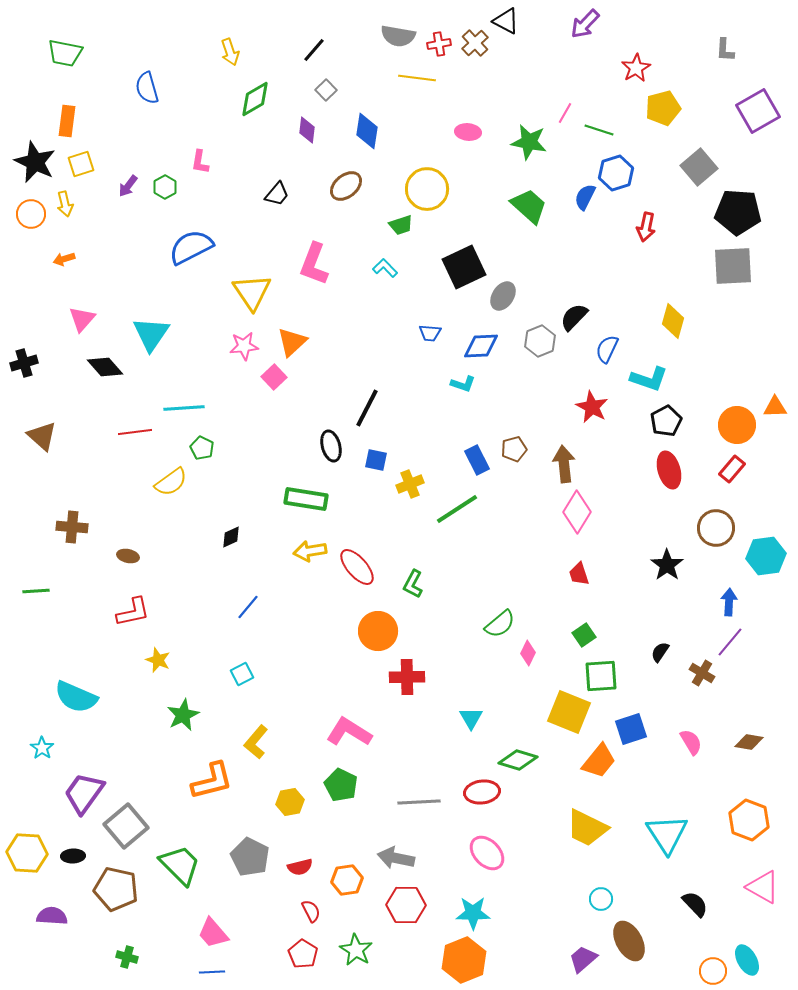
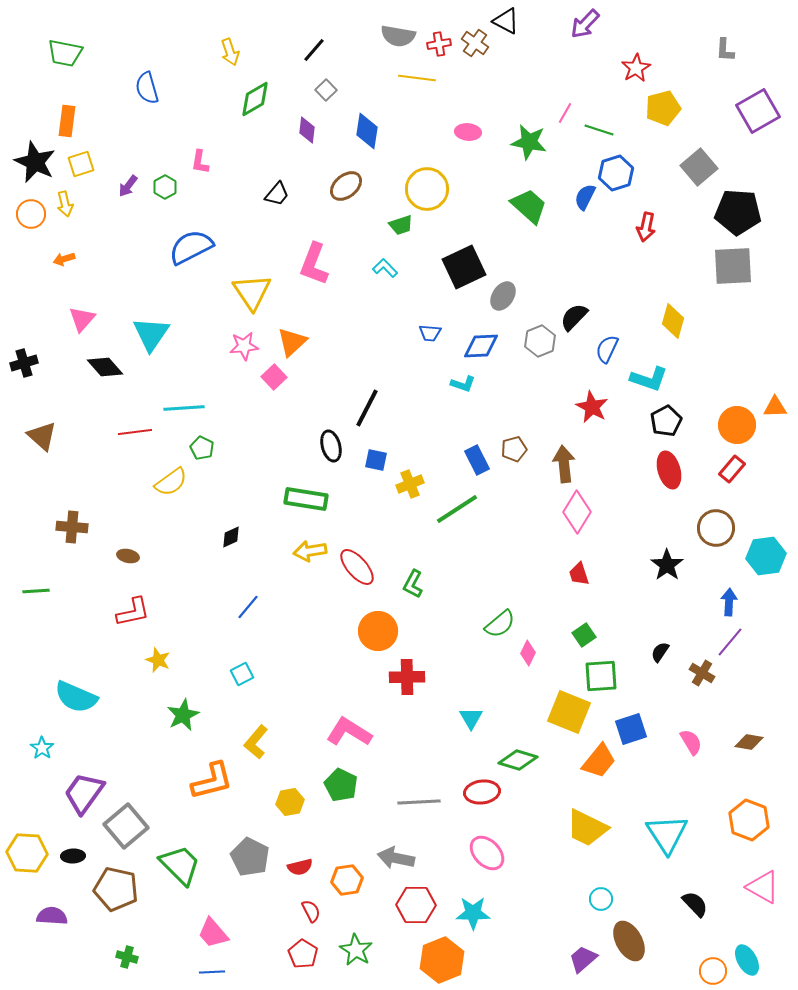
brown cross at (475, 43): rotated 12 degrees counterclockwise
red hexagon at (406, 905): moved 10 px right
orange hexagon at (464, 960): moved 22 px left
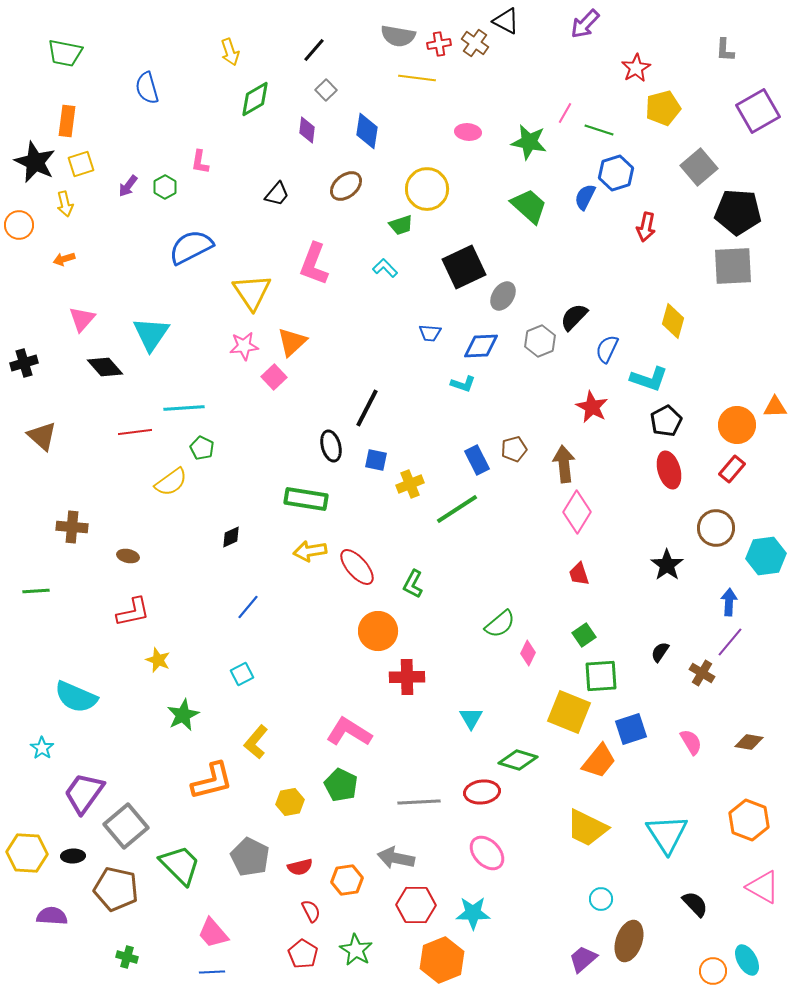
orange circle at (31, 214): moved 12 px left, 11 px down
brown ellipse at (629, 941): rotated 48 degrees clockwise
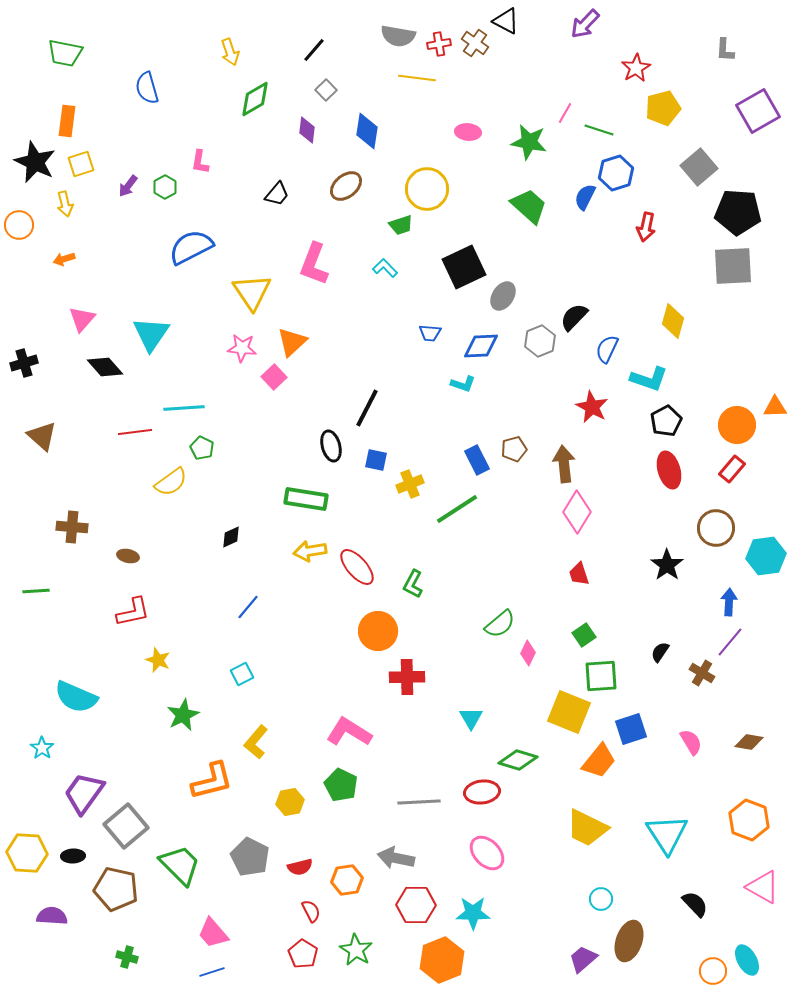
pink star at (244, 346): moved 2 px left, 2 px down; rotated 12 degrees clockwise
blue line at (212, 972): rotated 15 degrees counterclockwise
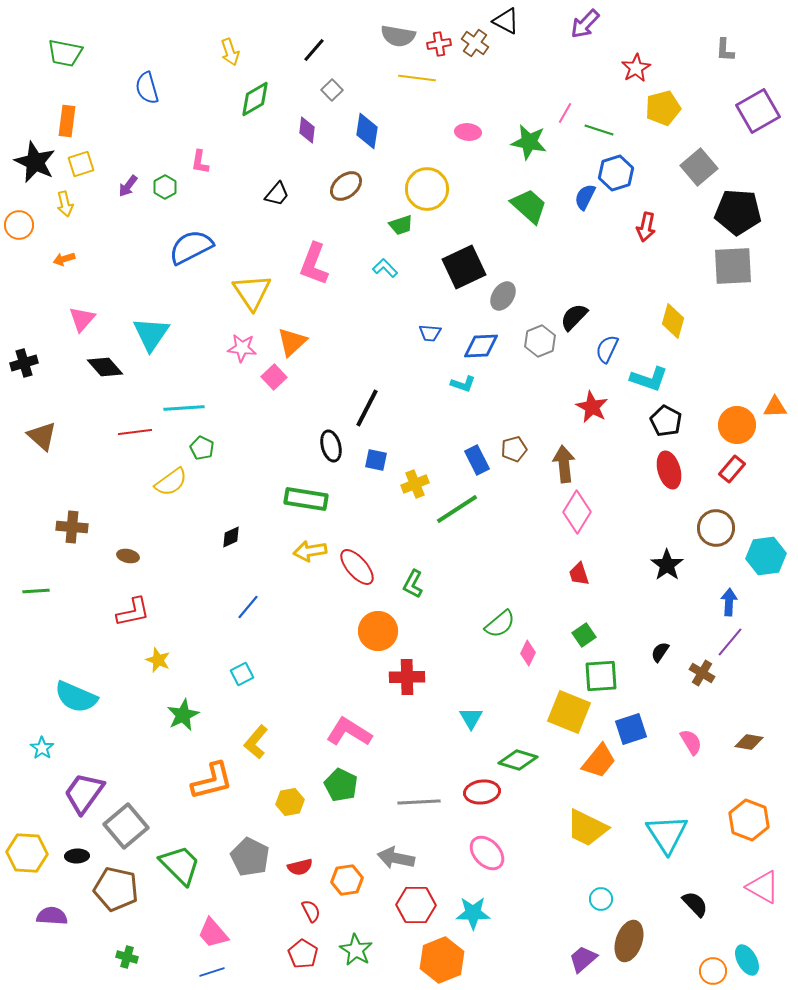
gray square at (326, 90): moved 6 px right
black pentagon at (666, 421): rotated 16 degrees counterclockwise
yellow cross at (410, 484): moved 5 px right
black ellipse at (73, 856): moved 4 px right
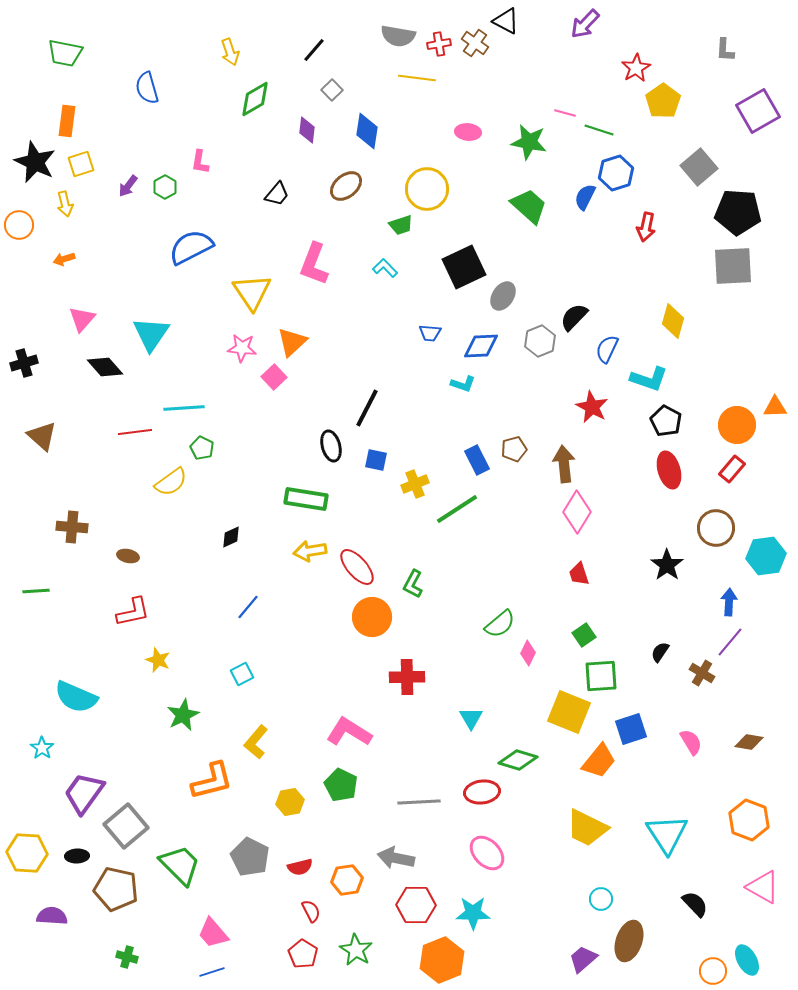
yellow pentagon at (663, 108): moved 7 px up; rotated 20 degrees counterclockwise
pink line at (565, 113): rotated 75 degrees clockwise
orange circle at (378, 631): moved 6 px left, 14 px up
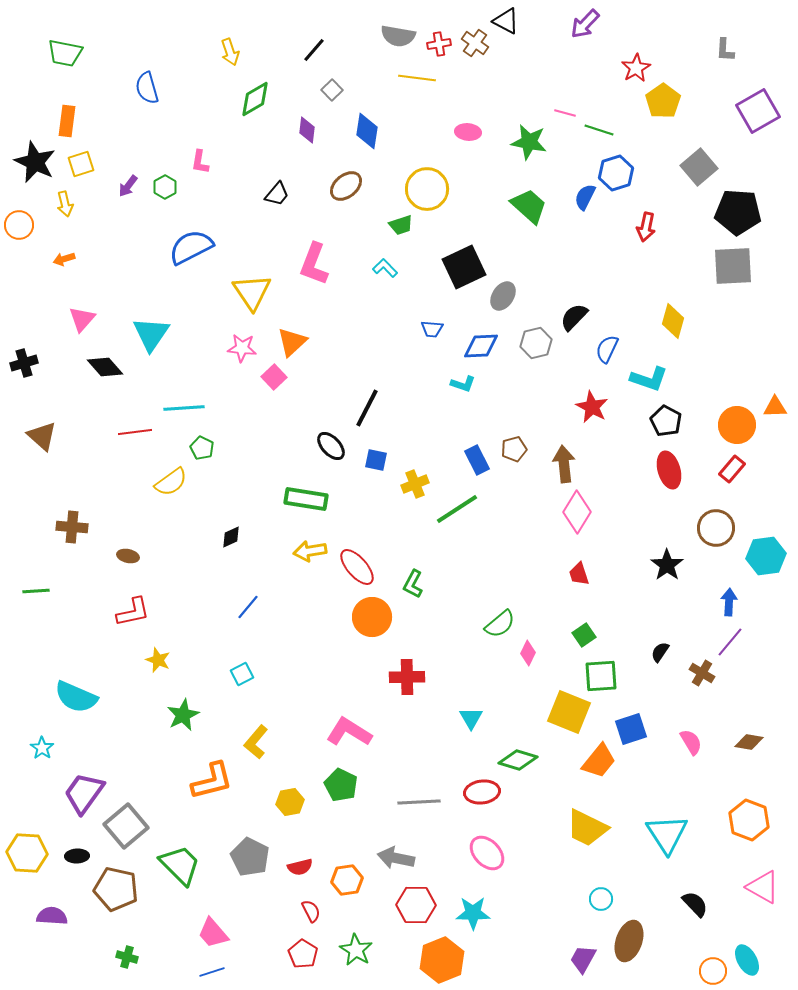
blue trapezoid at (430, 333): moved 2 px right, 4 px up
gray hexagon at (540, 341): moved 4 px left, 2 px down; rotated 8 degrees clockwise
black ellipse at (331, 446): rotated 28 degrees counterclockwise
purple trapezoid at (583, 959): rotated 20 degrees counterclockwise
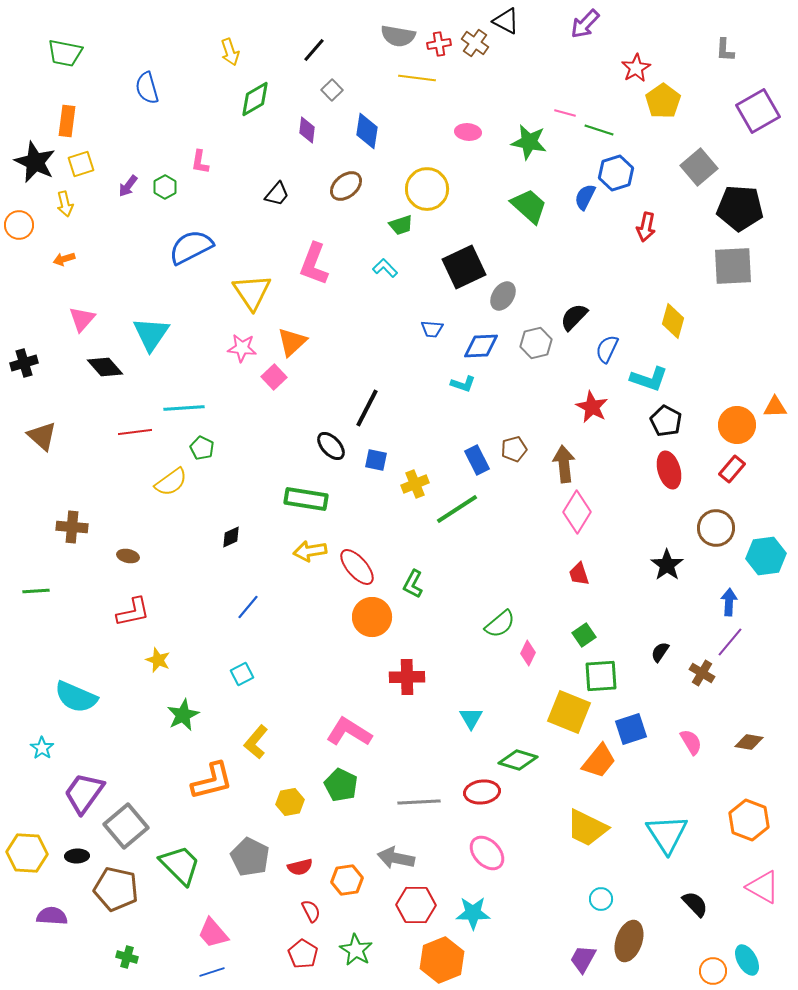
black pentagon at (738, 212): moved 2 px right, 4 px up
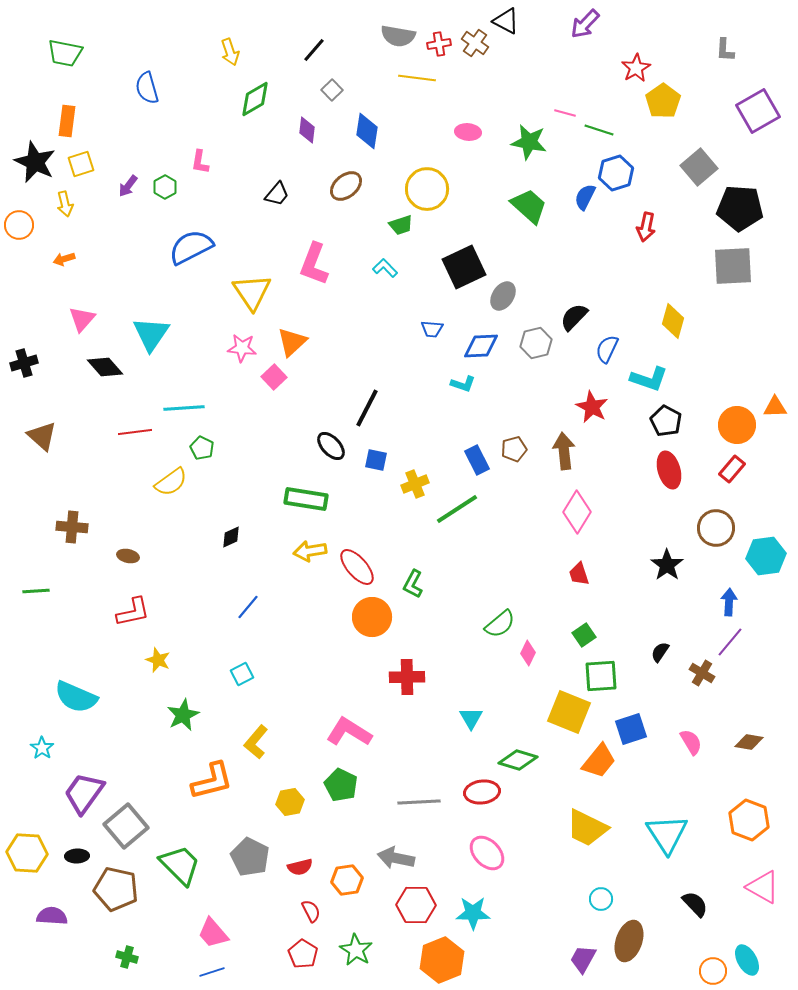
brown arrow at (564, 464): moved 13 px up
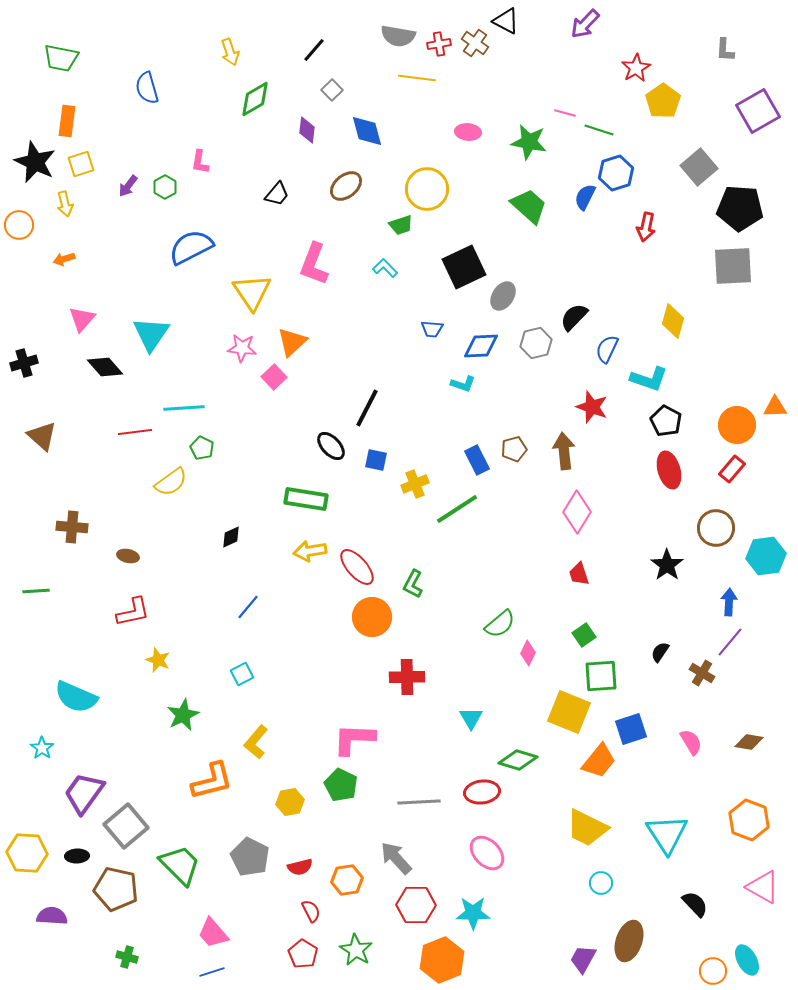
green trapezoid at (65, 53): moved 4 px left, 5 px down
blue diamond at (367, 131): rotated 24 degrees counterclockwise
red star at (592, 407): rotated 8 degrees counterclockwise
pink L-shape at (349, 732): moved 5 px right, 7 px down; rotated 30 degrees counterclockwise
gray arrow at (396, 858): rotated 36 degrees clockwise
cyan circle at (601, 899): moved 16 px up
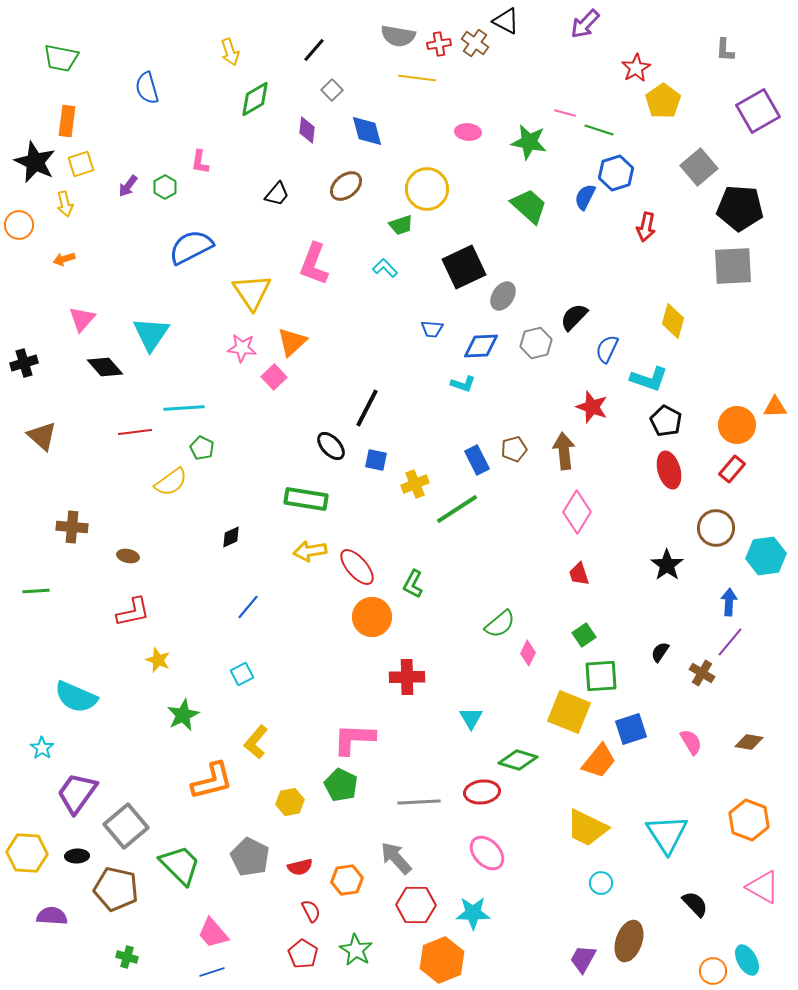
purple trapezoid at (84, 793): moved 7 px left
